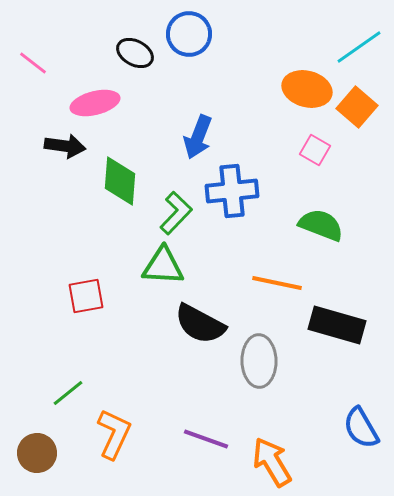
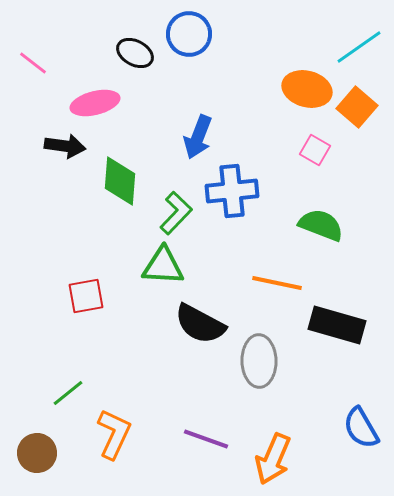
orange arrow: moved 1 px right, 3 px up; rotated 126 degrees counterclockwise
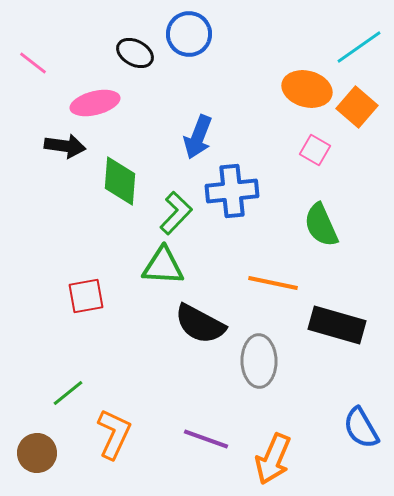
green semicircle: rotated 135 degrees counterclockwise
orange line: moved 4 px left
